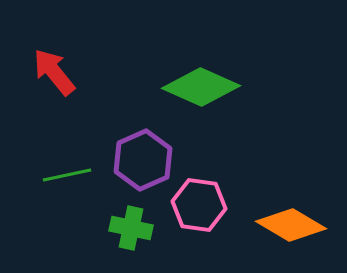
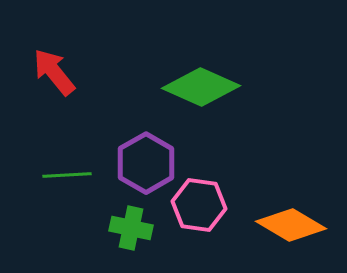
purple hexagon: moved 3 px right, 3 px down; rotated 6 degrees counterclockwise
green line: rotated 9 degrees clockwise
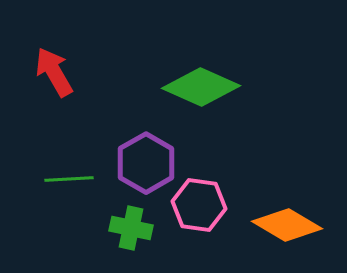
red arrow: rotated 9 degrees clockwise
green line: moved 2 px right, 4 px down
orange diamond: moved 4 px left
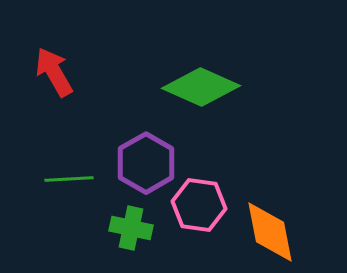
orange diamond: moved 17 px left, 7 px down; rotated 48 degrees clockwise
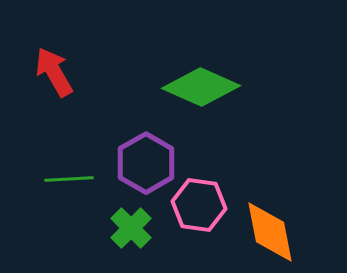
green cross: rotated 33 degrees clockwise
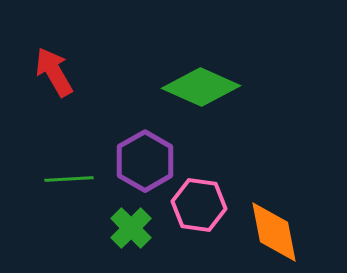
purple hexagon: moved 1 px left, 2 px up
orange diamond: moved 4 px right
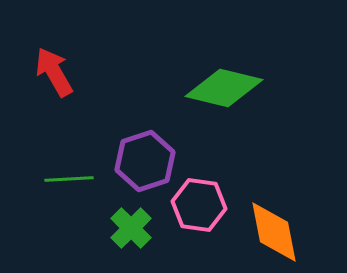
green diamond: moved 23 px right, 1 px down; rotated 10 degrees counterclockwise
purple hexagon: rotated 12 degrees clockwise
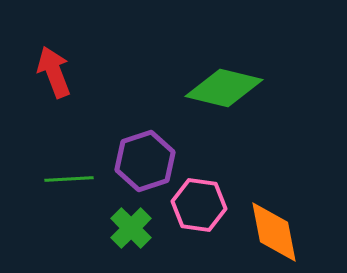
red arrow: rotated 9 degrees clockwise
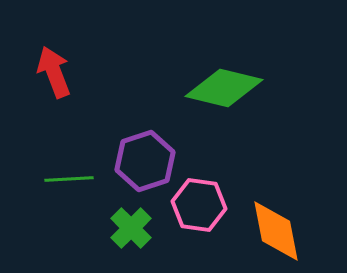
orange diamond: moved 2 px right, 1 px up
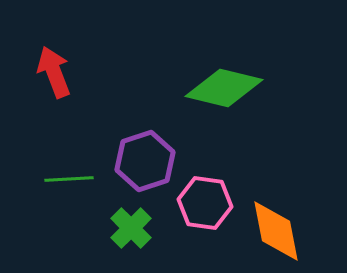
pink hexagon: moved 6 px right, 2 px up
